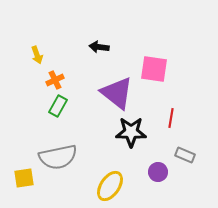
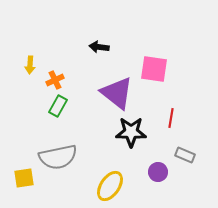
yellow arrow: moved 7 px left, 10 px down; rotated 24 degrees clockwise
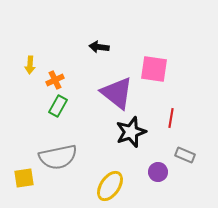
black star: rotated 20 degrees counterclockwise
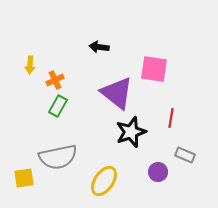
yellow ellipse: moved 6 px left, 5 px up
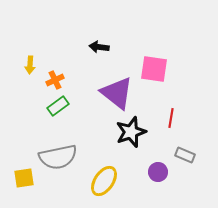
green rectangle: rotated 25 degrees clockwise
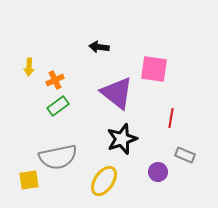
yellow arrow: moved 1 px left, 2 px down
black star: moved 9 px left, 7 px down
yellow square: moved 5 px right, 2 px down
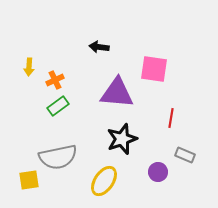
purple triangle: rotated 33 degrees counterclockwise
